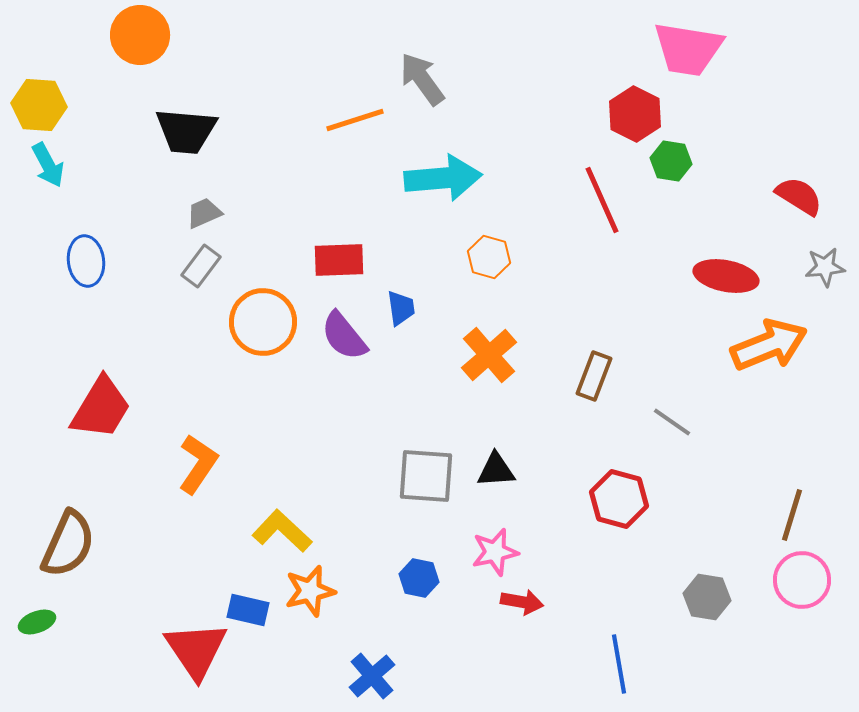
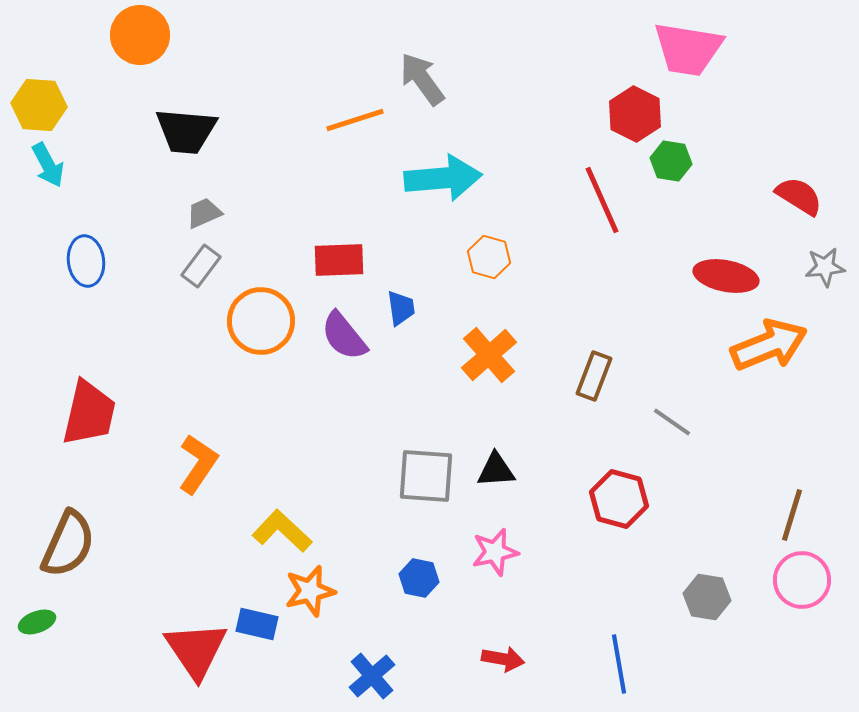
orange circle at (263, 322): moved 2 px left, 1 px up
red trapezoid at (101, 408): moved 12 px left, 5 px down; rotated 18 degrees counterclockwise
red arrow at (522, 602): moved 19 px left, 57 px down
blue rectangle at (248, 610): moved 9 px right, 14 px down
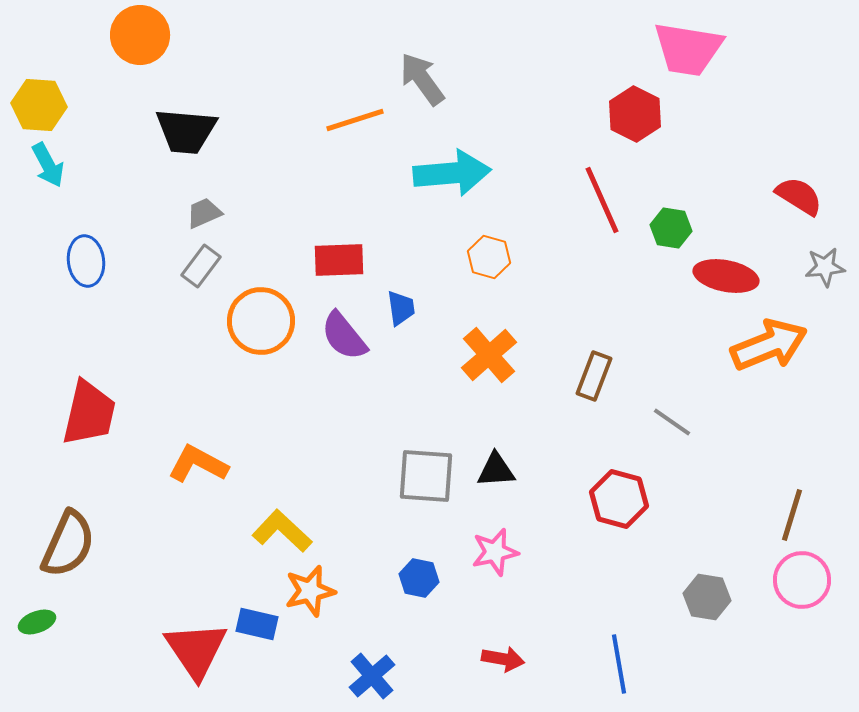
green hexagon at (671, 161): moved 67 px down
cyan arrow at (443, 178): moved 9 px right, 5 px up
orange L-shape at (198, 464): rotated 96 degrees counterclockwise
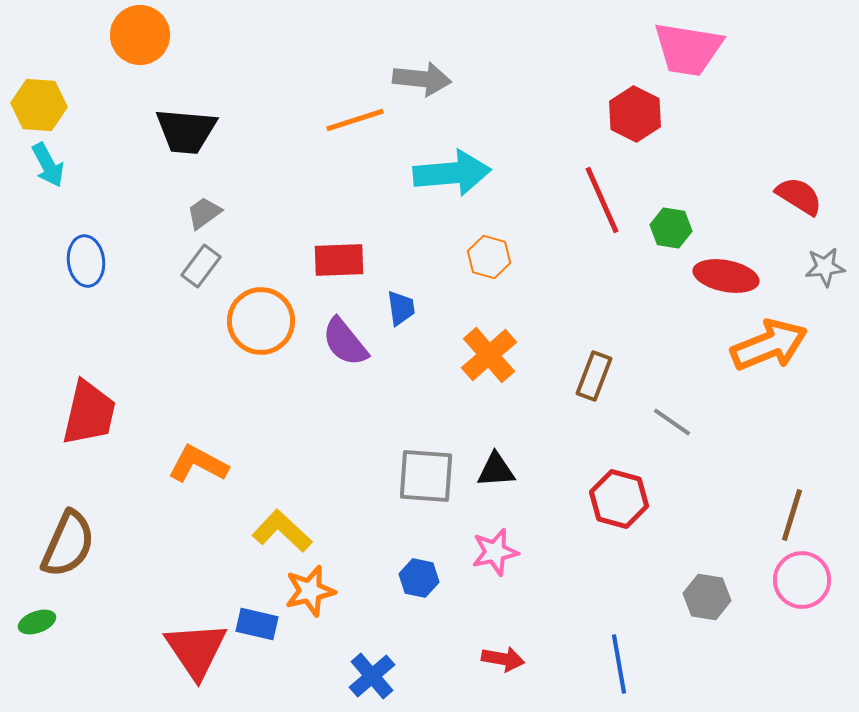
gray arrow at (422, 79): rotated 132 degrees clockwise
gray trapezoid at (204, 213): rotated 12 degrees counterclockwise
purple semicircle at (344, 336): moved 1 px right, 6 px down
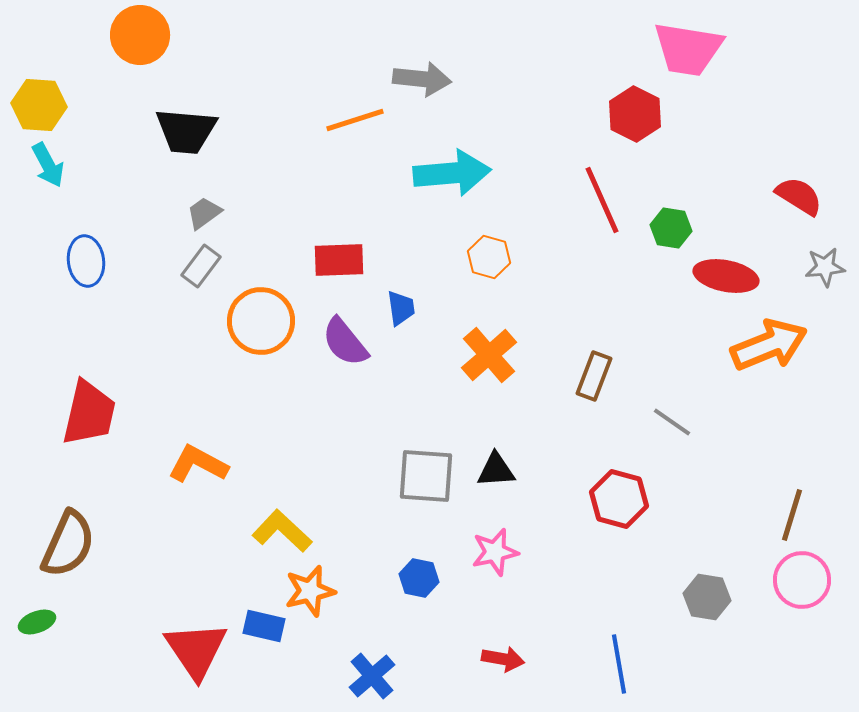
blue rectangle at (257, 624): moved 7 px right, 2 px down
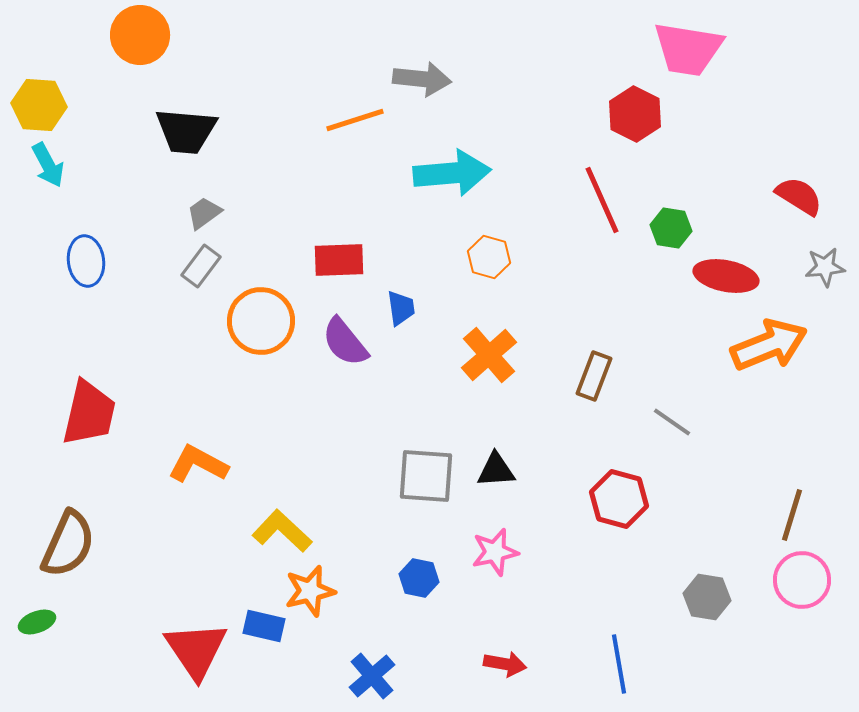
red arrow at (503, 659): moved 2 px right, 5 px down
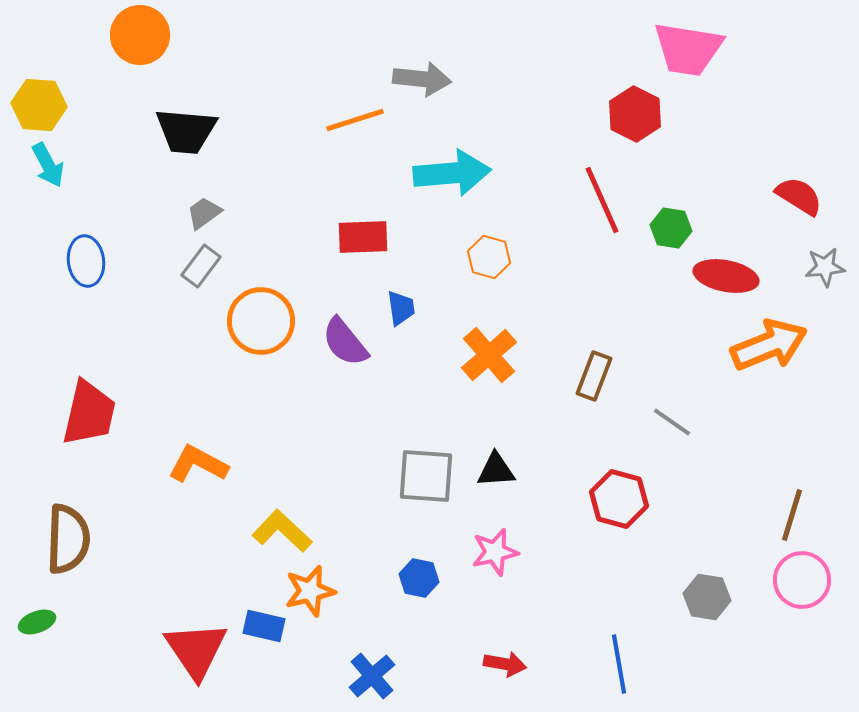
red rectangle at (339, 260): moved 24 px right, 23 px up
brown semicircle at (68, 544): moved 5 px up; rotated 22 degrees counterclockwise
